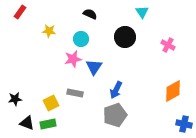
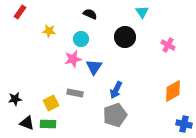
green rectangle: rotated 14 degrees clockwise
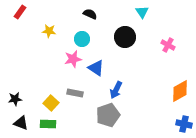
cyan circle: moved 1 px right
blue triangle: moved 2 px right, 1 px down; rotated 30 degrees counterclockwise
orange diamond: moved 7 px right
yellow square: rotated 21 degrees counterclockwise
gray pentagon: moved 7 px left
black triangle: moved 6 px left
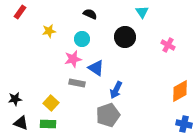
yellow star: rotated 16 degrees counterclockwise
gray rectangle: moved 2 px right, 10 px up
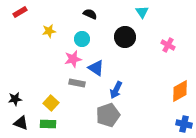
red rectangle: rotated 24 degrees clockwise
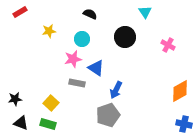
cyan triangle: moved 3 px right
green rectangle: rotated 14 degrees clockwise
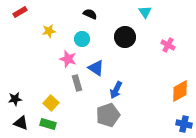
pink star: moved 5 px left; rotated 30 degrees clockwise
gray rectangle: rotated 63 degrees clockwise
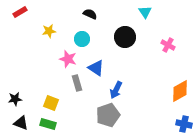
yellow square: rotated 21 degrees counterclockwise
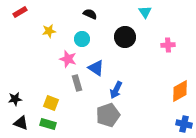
pink cross: rotated 32 degrees counterclockwise
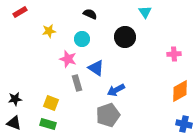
pink cross: moved 6 px right, 9 px down
blue arrow: rotated 36 degrees clockwise
black triangle: moved 7 px left
